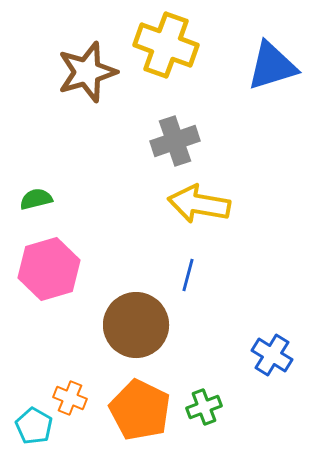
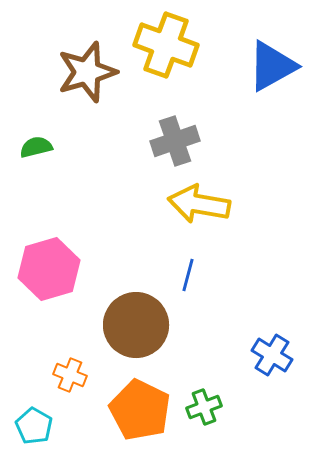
blue triangle: rotated 12 degrees counterclockwise
green semicircle: moved 52 px up
orange cross: moved 23 px up
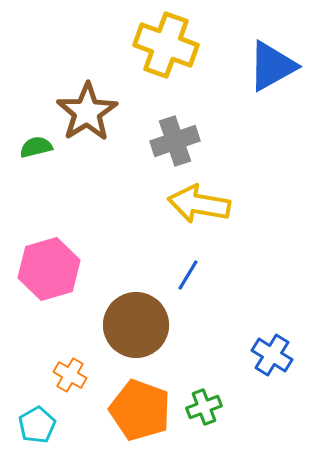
brown star: moved 40 px down; rotated 16 degrees counterclockwise
blue line: rotated 16 degrees clockwise
orange cross: rotated 8 degrees clockwise
orange pentagon: rotated 6 degrees counterclockwise
cyan pentagon: moved 3 px right, 1 px up; rotated 12 degrees clockwise
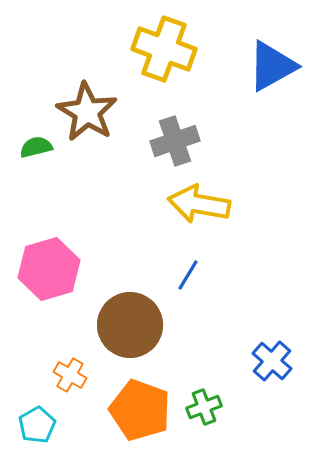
yellow cross: moved 2 px left, 4 px down
brown star: rotated 8 degrees counterclockwise
brown circle: moved 6 px left
blue cross: moved 6 px down; rotated 9 degrees clockwise
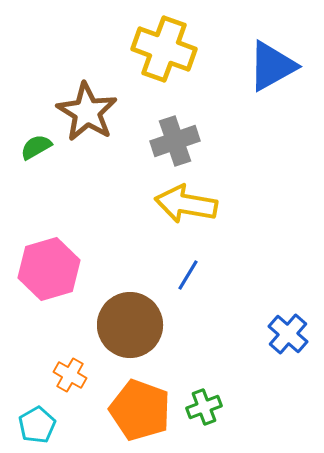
green semicircle: rotated 16 degrees counterclockwise
yellow arrow: moved 13 px left
blue cross: moved 16 px right, 27 px up
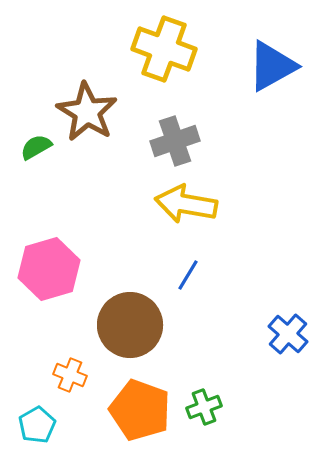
orange cross: rotated 8 degrees counterclockwise
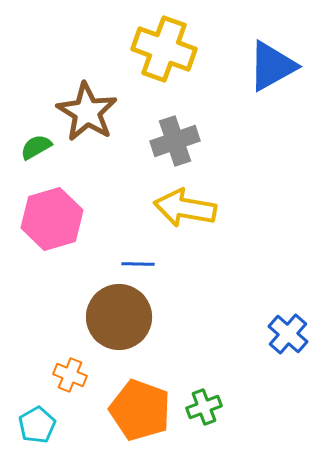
yellow arrow: moved 1 px left, 4 px down
pink hexagon: moved 3 px right, 50 px up
blue line: moved 50 px left, 11 px up; rotated 60 degrees clockwise
brown circle: moved 11 px left, 8 px up
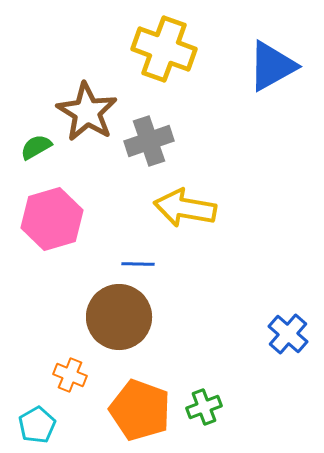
gray cross: moved 26 px left
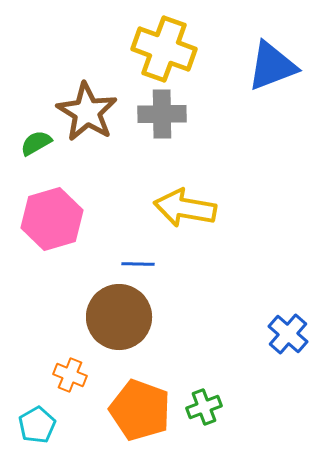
blue triangle: rotated 8 degrees clockwise
gray cross: moved 13 px right, 27 px up; rotated 18 degrees clockwise
green semicircle: moved 4 px up
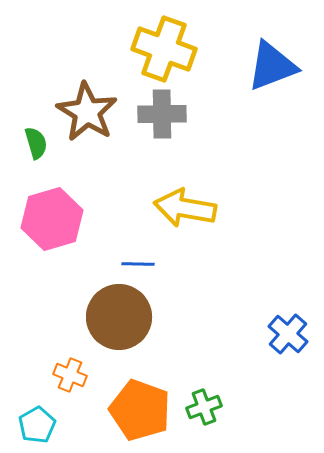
green semicircle: rotated 104 degrees clockwise
